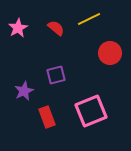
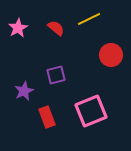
red circle: moved 1 px right, 2 px down
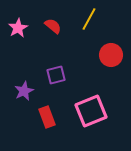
yellow line: rotated 35 degrees counterclockwise
red semicircle: moved 3 px left, 2 px up
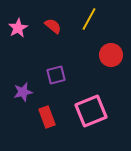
purple star: moved 1 px left, 1 px down; rotated 12 degrees clockwise
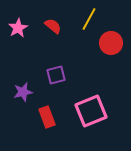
red circle: moved 12 px up
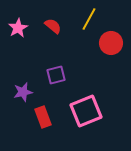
pink square: moved 5 px left
red rectangle: moved 4 px left
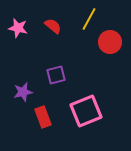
pink star: rotated 30 degrees counterclockwise
red circle: moved 1 px left, 1 px up
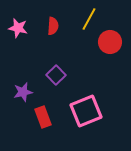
red semicircle: rotated 54 degrees clockwise
purple square: rotated 30 degrees counterclockwise
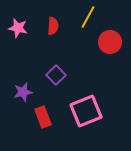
yellow line: moved 1 px left, 2 px up
